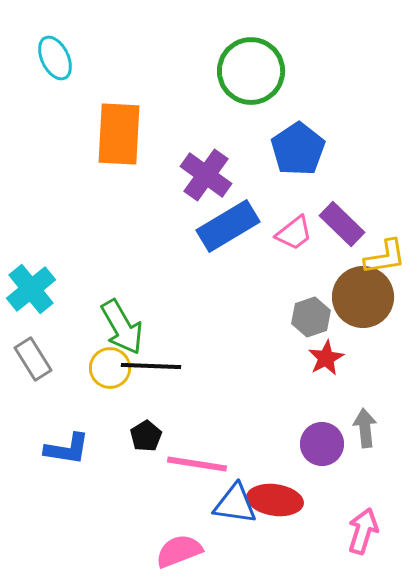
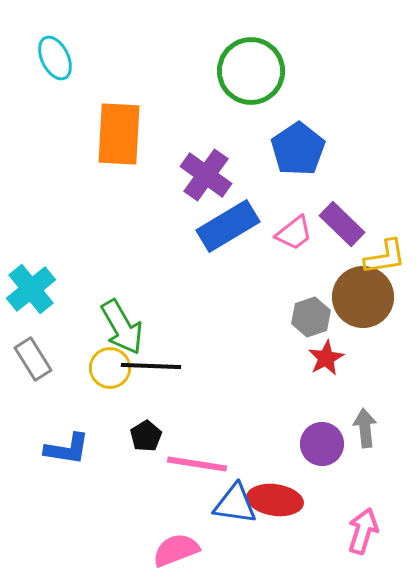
pink semicircle: moved 3 px left, 1 px up
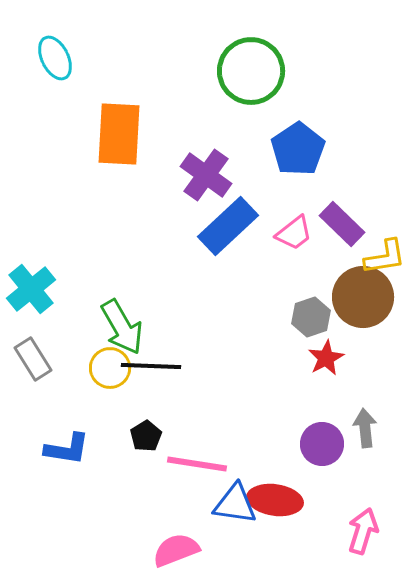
blue rectangle: rotated 12 degrees counterclockwise
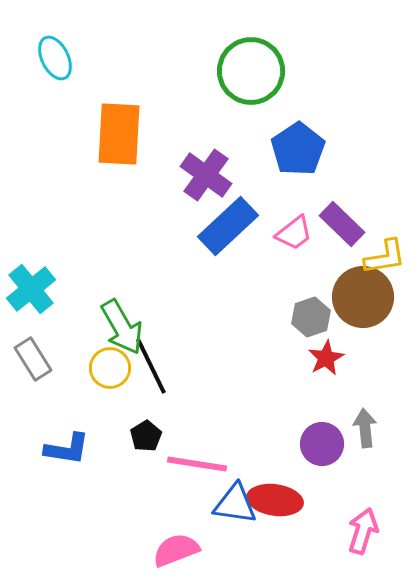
black line: rotated 62 degrees clockwise
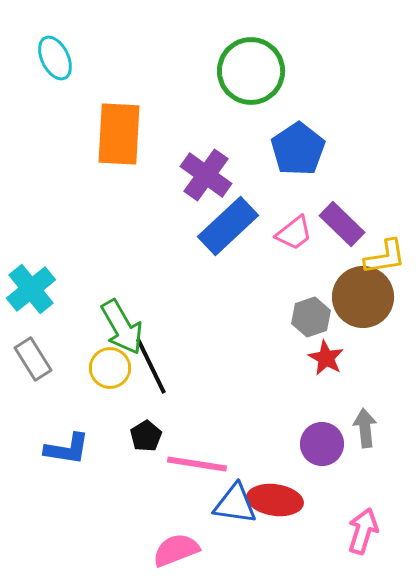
red star: rotated 15 degrees counterclockwise
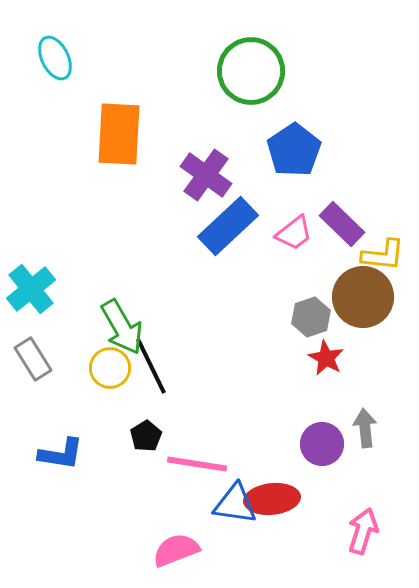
blue pentagon: moved 4 px left, 1 px down
yellow L-shape: moved 2 px left, 2 px up; rotated 15 degrees clockwise
blue L-shape: moved 6 px left, 5 px down
red ellipse: moved 3 px left, 1 px up; rotated 14 degrees counterclockwise
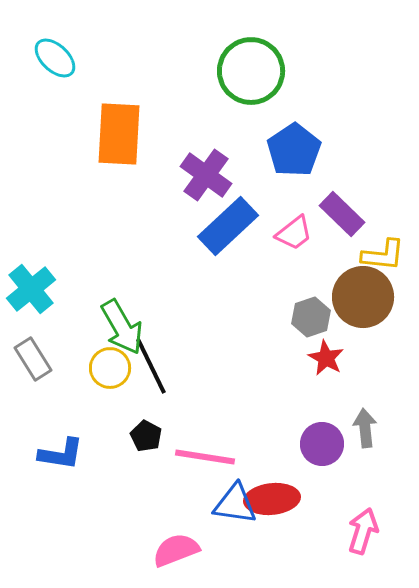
cyan ellipse: rotated 21 degrees counterclockwise
purple rectangle: moved 10 px up
black pentagon: rotated 12 degrees counterclockwise
pink line: moved 8 px right, 7 px up
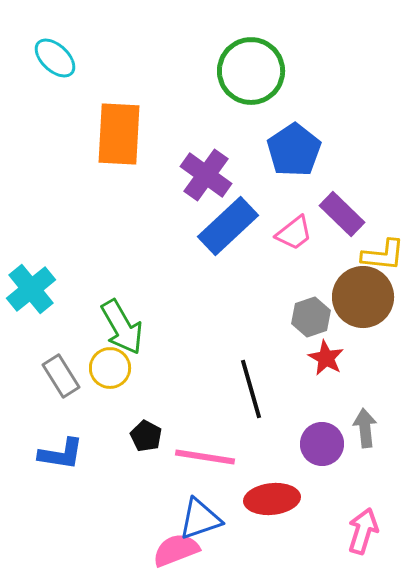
gray rectangle: moved 28 px right, 17 px down
black line: moved 100 px right, 23 px down; rotated 10 degrees clockwise
blue triangle: moved 35 px left, 15 px down; rotated 27 degrees counterclockwise
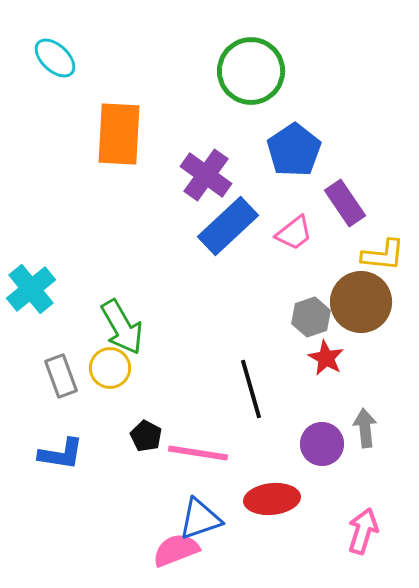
purple rectangle: moved 3 px right, 11 px up; rotated 12 degrees clockwise
brown circle: moved 2 px left, 5 px down
gray rectangle: rotated 12 degrees clockwise
pink line: moved 7 px left, 4 px up
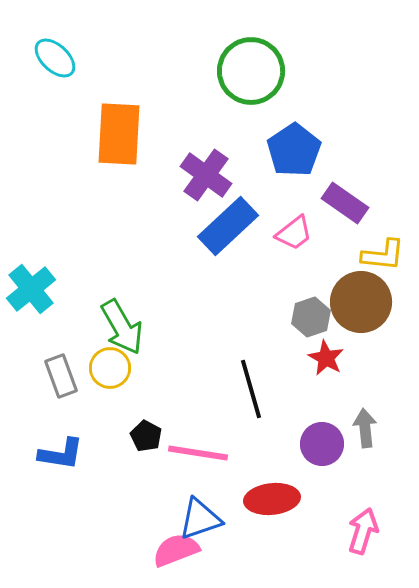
purple rectangle: rotated 21 degrees counterclockwise
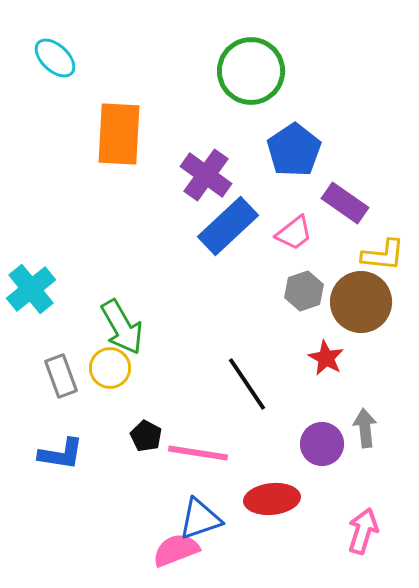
gray hexagon: moved 7 px left, 26 px up
black line: moved 4 px left, 5 px up; rotated 18 degrees counterclockwise
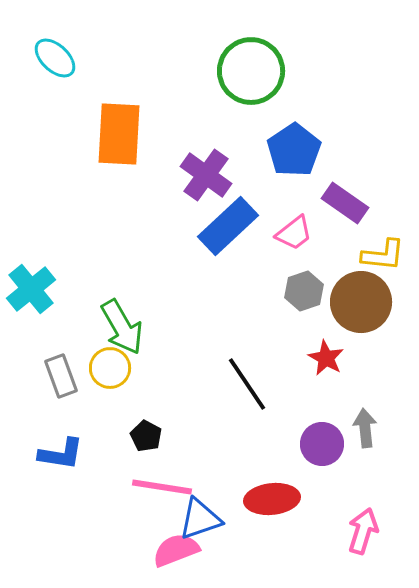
pink line: moved 36 px left, 34 px down
